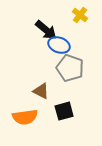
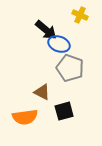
yellow cross: rotated 14 degrees counterclockwise
blue ellipse: moved 1 px up
brown triangle: moved 1 px right, 1 px down
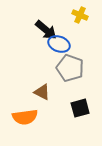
black square: moved 16 px right, 3 px up
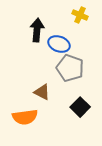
black arrow: moved 9 px left; rotated 125 degrees counterclockwise
black square: moved 1 px up; rotated 30 degrees counterclockwise
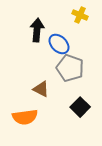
blue ellipse: rotated 25 degrees clockwise
brown triangle: moved 1 px left, 3 px up
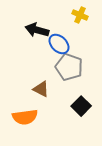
black arrow: rotated 80 degrees counterclockwise
gray pentagon: moved 1 px left, 1 px up
black square: moved 1 px right, 1 px up
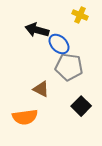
gray pentagon: rotated 12 degrees counterclockwise
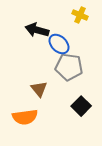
brown triangle: moved 2 px left; rotated 24 degrees clockwise
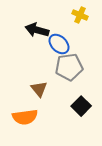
gray pentagon: rotated 16 degrees counterclockwise
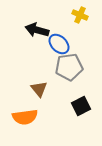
black square: rotated 18 degrees clockwise
